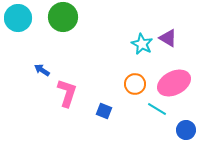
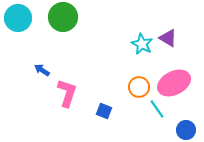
orange circle: moved 4 px right, 3 px down
cyan line: rotated 24 degrees clockwise
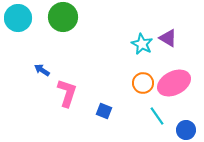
orange circle: moved 4 px right, 4 px up
cyan line: moved 7 px down
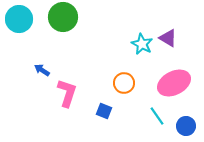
cyan circle: moved 1 px right, 1 px down
orange circle: moved 19 px left
blue circle: moved 4 px up
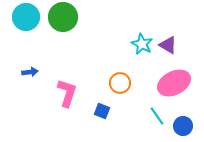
cyan circle: moved 7 px right, 2 px up
purple triangle: moved 7 px down
blue arrow: moved 12 px left, 2 px down; rotated 140 degrees clockwise
orange circle: moved 4 px left
blue square: moved 2 px left
blue circle: moved 3 px left
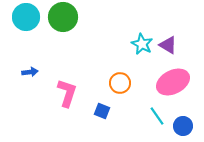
pink ellipse: moved 1 px left, 1 px up
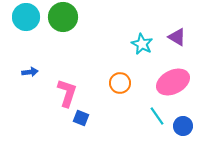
purple triangle: moved 9 px right, 8 px up
blue square: moved 21 px left, 7 px down
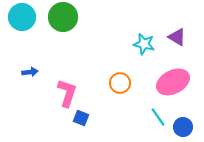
cyan circle: moved 4 px left
cyan star: moved 2 px right; rotated 15 degrees counterclockwise
cyan line: moved 1 px right, 1 px down
blue circle: moved 1 px down
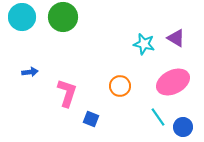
purple triangle: moved 1 px left, 1 px down
orange circle: moved 3 px down
blue square: moved 10 px right, 1 px down
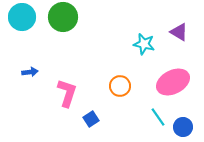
purple triangle: moved 3 px right, 6 px up
blue square: rotated 35 degrees clockwise
